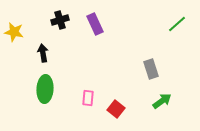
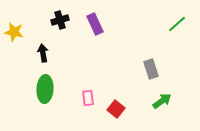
pink rectangle: rotated 14 degrees counterclockwise
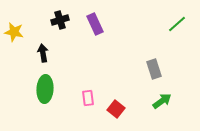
gray rectangle: moved 3 px right
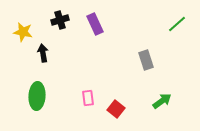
yellow star: moved 9 px right
gray rectangle: moved 8 px left, 9 px up
green ellipse: moved 8 px left, 7 px down
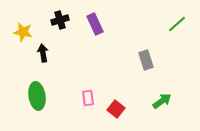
green ellipse: rotated 12 degrees counterclockwise
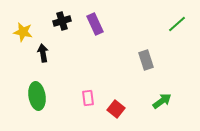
black cross: moved 2 px right, 1 px down
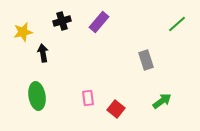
purple rectangle: moved 4 px right, 2 px up; rotated 65 degrees clockwise
yellow star: rotated 24 degrees counterclockwise
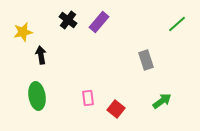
black cross: moved 6 px right, 1 px up; rotated 36 degrees counterclockwise
black arrow: moved 2 px left, 2 px down
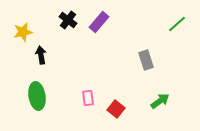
green arrow: moved 2 px left
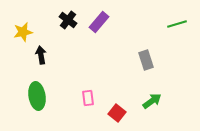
green line: rotated 24 degrees clockwise
green arrow: moved 8 px left
red square: moved 1 px right, 4 px down
